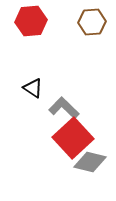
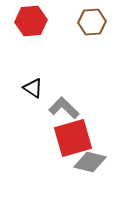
red square: rotated 27 degrees clockwise
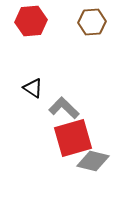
gray diamond: moved 3 px right, 1 px up
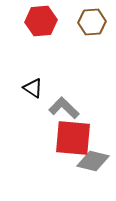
red hexagon: moved 10 px right
red square: rotated 21 degrees clockwise
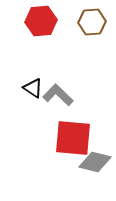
gray L-shape: moved 6 px left, 13 px up
gray diamond: moved 2 px right, 1 px down
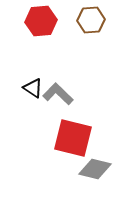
brown hexagon: moved 1 px left, 2 px up
gray L-shape: moved 1 px up
red square: rotated 9 degrees clockwise
gray diamond: moved 7 px down
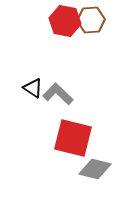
red hexagon: moved 24 px right; rotated 16 degrees clockwise
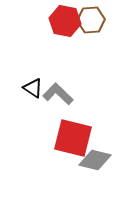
gray diamond: moved 9 px up
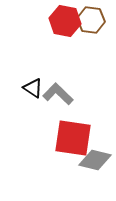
brown hexagon: rotated 12 degrees clockwise
red square: rotated 6 degrees counterclockwise
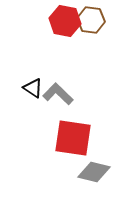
gray diamond: moved 1 px left, 12 px down
